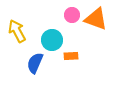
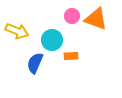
pink circle: moved 1 px down
yellow arrow: rotated 140 degrees clockwise
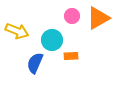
orange triangle: moved 2 px right, 1 px up; rotated 50 degrees counterclockwise
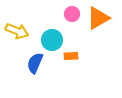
pink circle: moved 2 px up
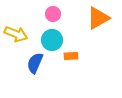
pink circle: moved 19 px left
yellow arrow: moved 1 px left, 3 px down
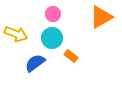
orange triangle: moved 3 px right, 1 px up
cyan circle: moved 2 px up
orange rectangle: rotated 40 degrees clockwise
blue semicircle: rotated 30 degrees clockwise
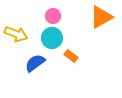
pink circle: moved 2 px down
